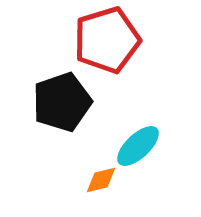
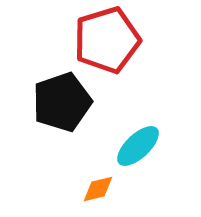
orange diamond: moved 3 px left, 9 px down
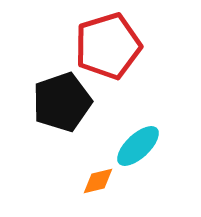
red pentagon: moved 1 px right, 6 px down
orange diamond: moved 8 px up
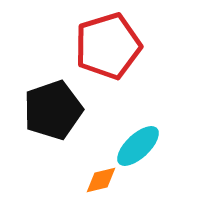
black pentagon: moved 9 px left, 8 px down
orange diamond: moved 3 px right, 1 px up
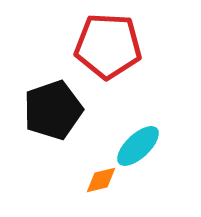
red pentagon: rotated 20 degrees clockwise
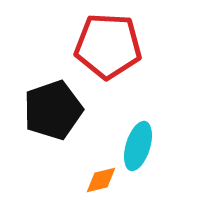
cyan ellipse: rotated 30 degrees counterclockwise
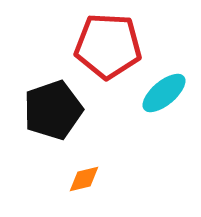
cyan ellipse: moved 26 px right, 53 px up; rotated 33 degrees clockwise
orange diamond: moved 17 px left, 1 px up
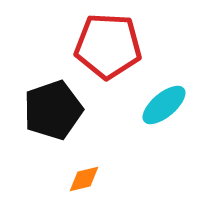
cyan ellipse: moved 12 px down
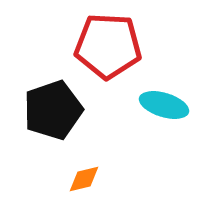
cyan ellipse: rotated 57 degrees clockwise
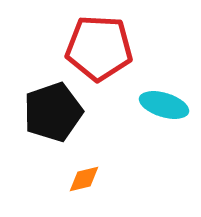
red pentagon: moved 9 px left, 2 px down
black pentagon: moved 2 px down
